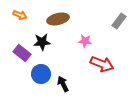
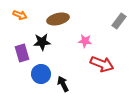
purple rectangle: rotated 36 degrees clockwise
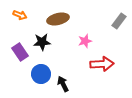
pink star: rotated 24 degrees counterclockwise
purple rectangle: moved 2 px left, 1 px up; rotated 18 degrees counterclockwise
red arrow: rotated 25 degrees counterclockwise
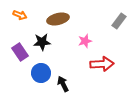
blue circle: moved 1 px up
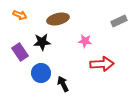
gray rectangle: rotated 28 degrees clockwise
pink star: rotated 24 degrees clockwise
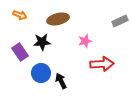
gray rectangle: moved 1 px right
pink star: rotated 24 degrees counterclockwise
black arrow: moved 2 px left, 3 px up
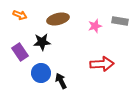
gray rectangle: rotated 35 degrees clockwise
pink star: moved 10 px right, 15 px up
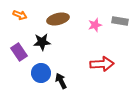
pink star: moved 1 px up
purple rectangle: moved 1 px left
